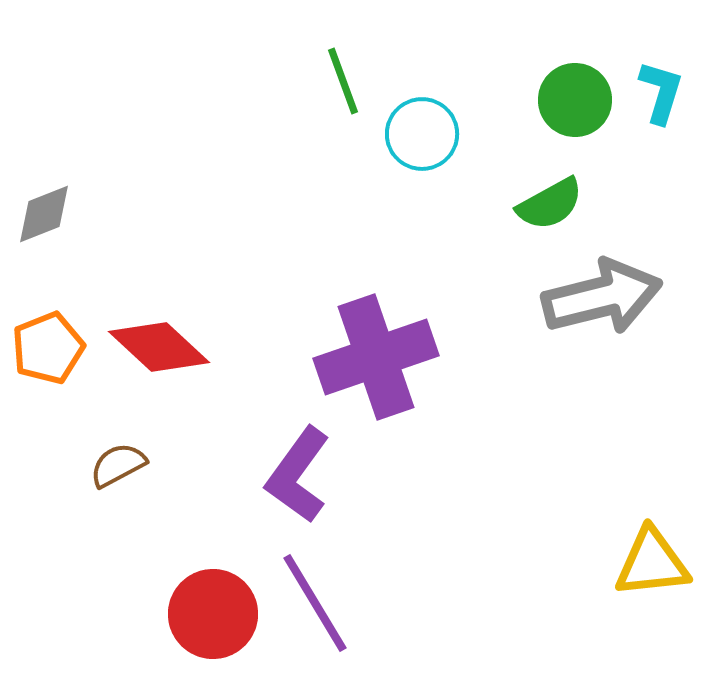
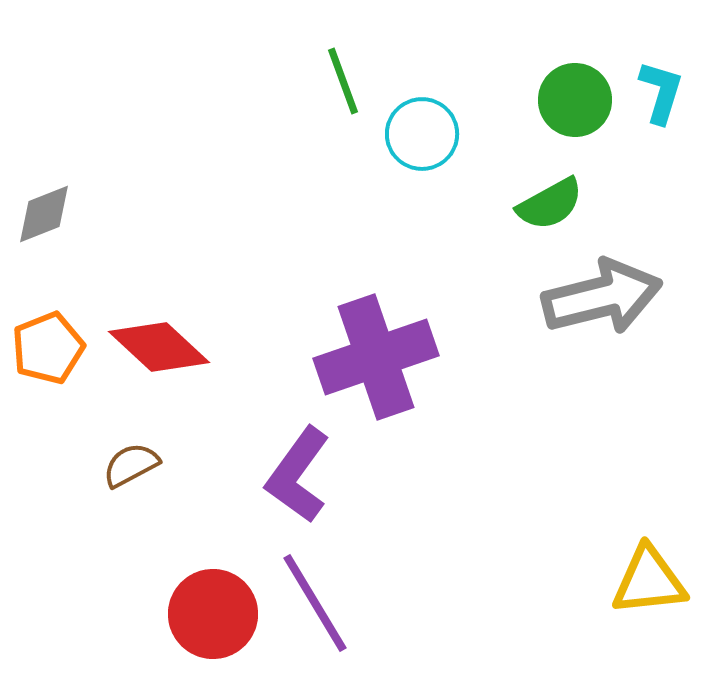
brown semicircle: moved 13 px right
yellow triangle: moved 3 px left, 18 px down
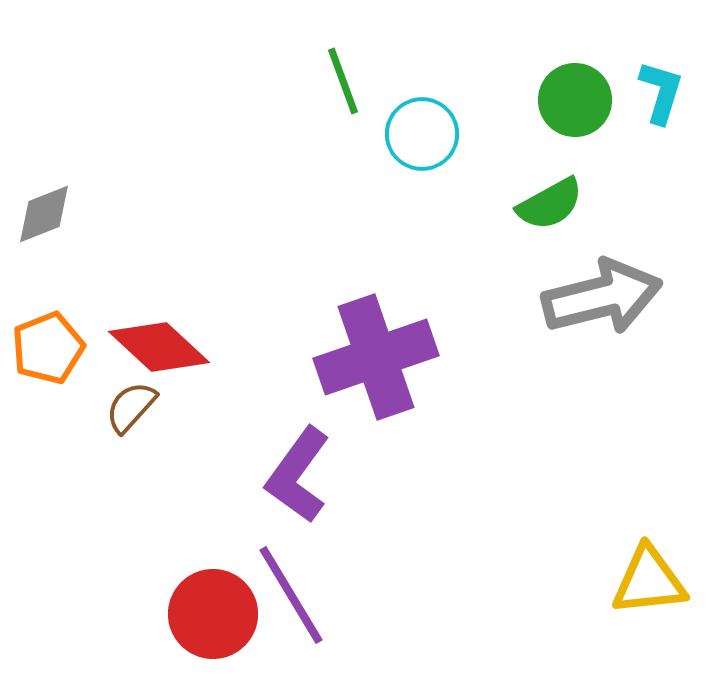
brown semicircle: moved 58 px up; rotated 20 degrees counterclockwise
purple line: moved 24 px left, 8 px up
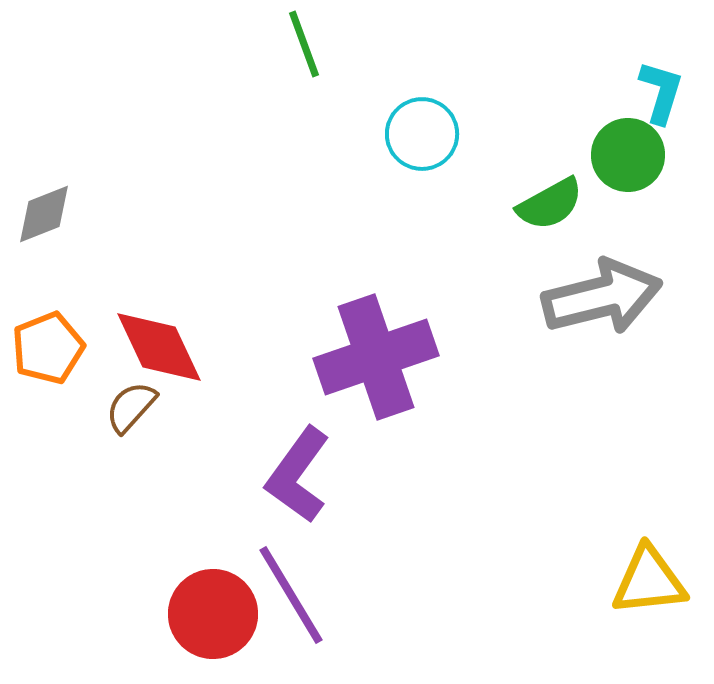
green line: moved 39 px left, 37 px up
green circle: moved 53 px right, 55 px down
red diamond: rotated 22 degrees clockwise
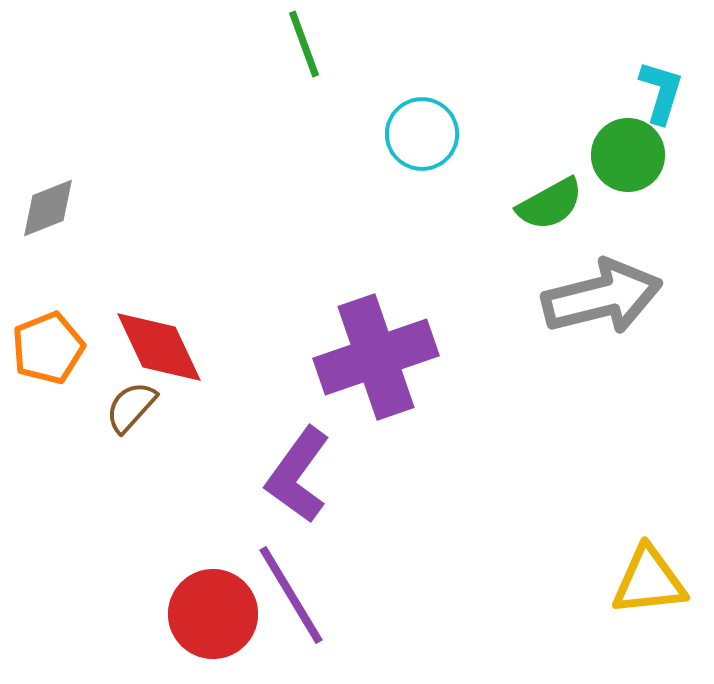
gray diamond: moved 4 px right, 6 px up
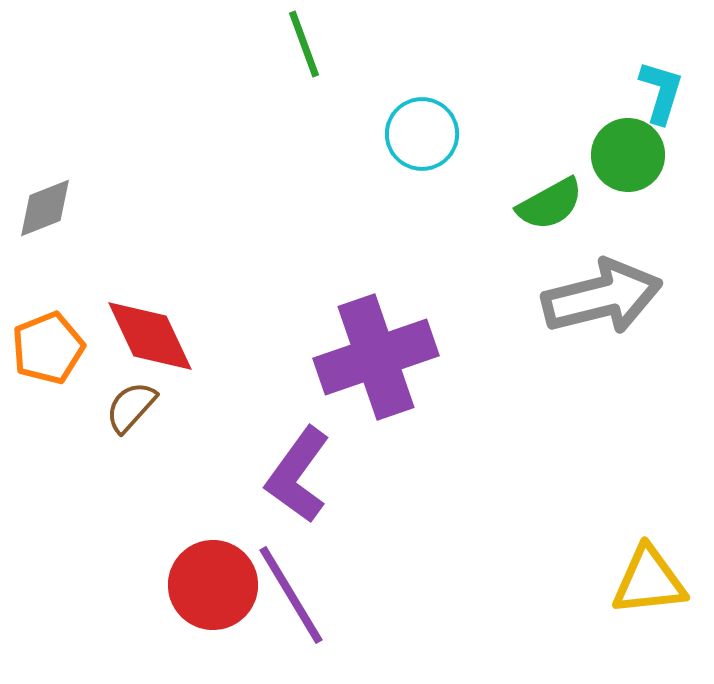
gray diamond: moved 3 px left
red diamond: moved 9 px left, 11 px up
red circle: moved 29 px up
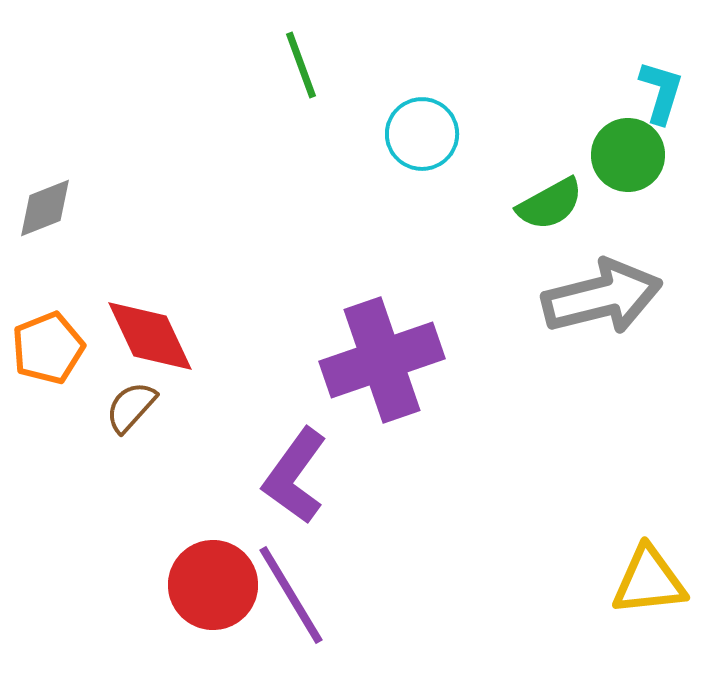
green line: moved 3 px left, 21 px down
purple cross: moved 6 px right, 3 px down
purple L-shape: moved 3 px left, 1 px down
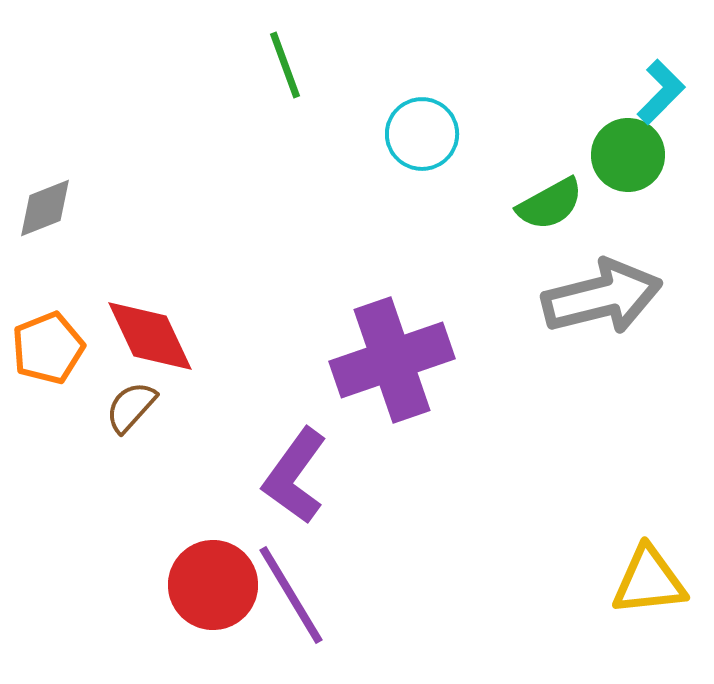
green line: moved 16 px left
cyan L-shape: rotated 28 degrees clockwise
purple cross: moved 10 px right
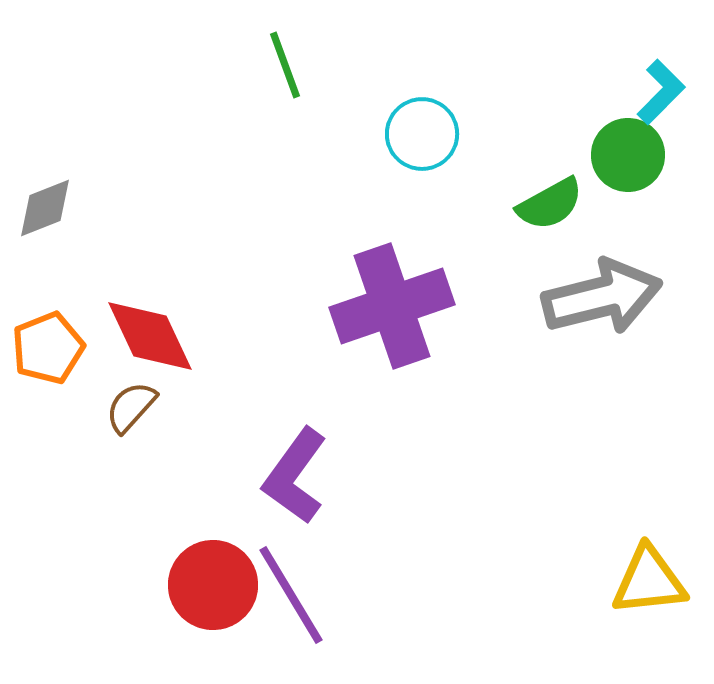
purple cross: moved 54 px up
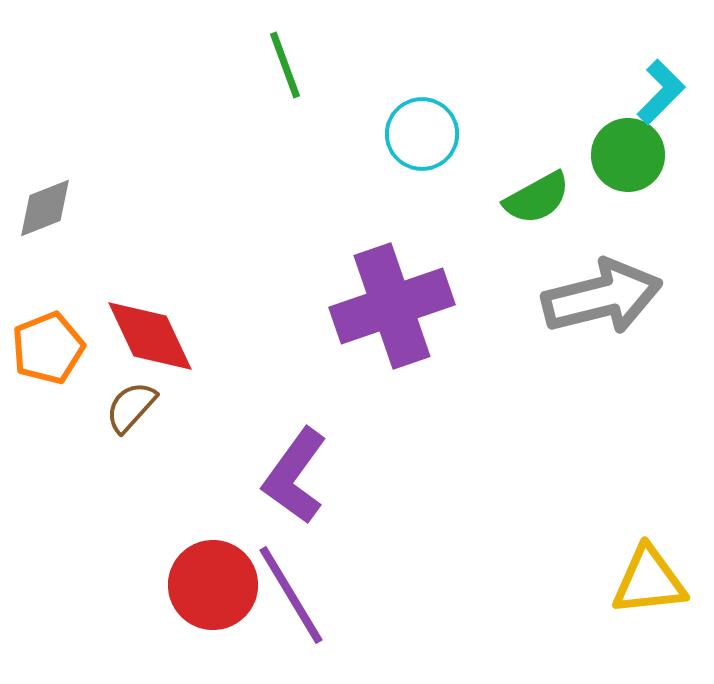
green semicircle: moved 13 px left, 6 px up
